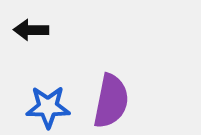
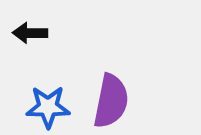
black arrow: moved 1 px left, 3 px down
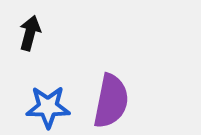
black arrow: rotated 104 degrees clockwise
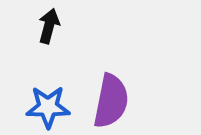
black arrow: moved 19 px right, 7 px up
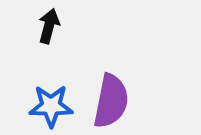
blue star: moved 3 px right, 1 px up
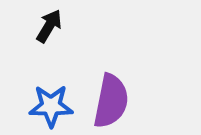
black arrow: rotated 16 degrees clockwise
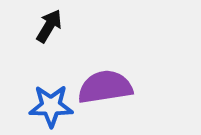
purple semicircle: moved 6 px left, 14 px up; rotated 110 degrees counterclockwise
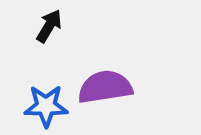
blue star: moved 5 px left
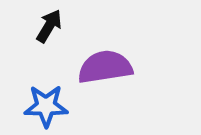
purple semicircle: moved 20 px up
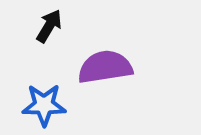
blue star: moved 2 px left, 1 px up
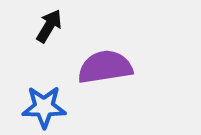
blue star: moved 2 px down
